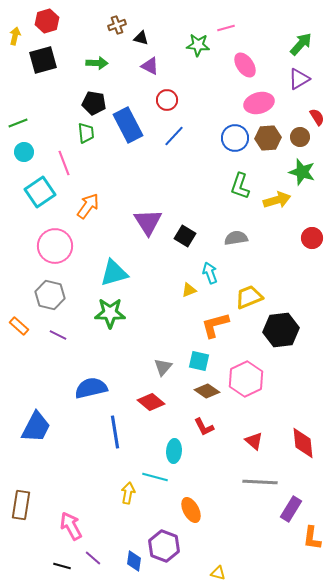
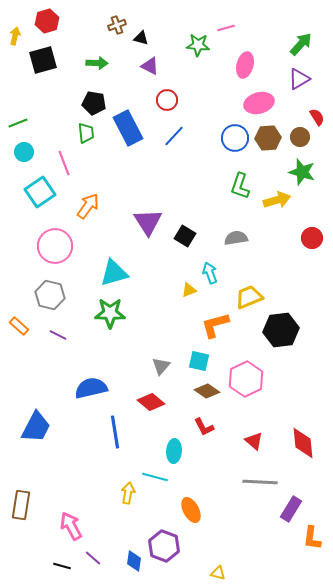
pink ellipse at (245, 65): rotated 50 degrees clockwise
blue rectangle at (128, 125): moved 3 px down
gray triangle at (163, 367): moved 2 px left, 1 px up
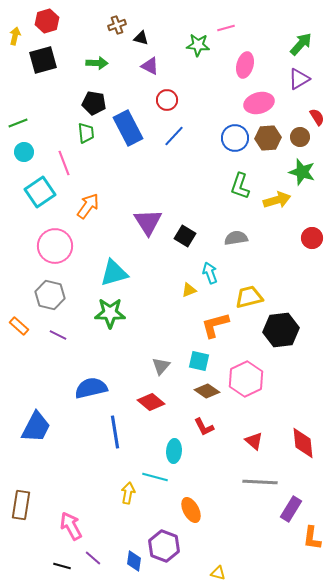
yellow trapezoid at (249, 297): rotated 8 degrees clockwise
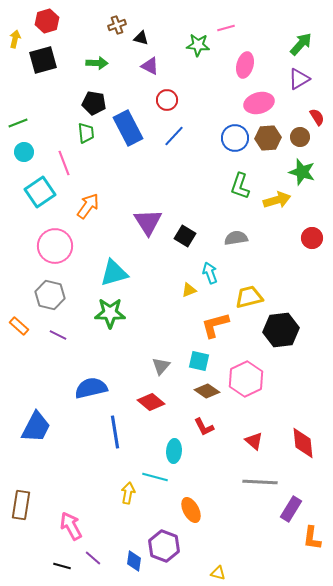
yellow arrow at (15, 36): moved 3 px down
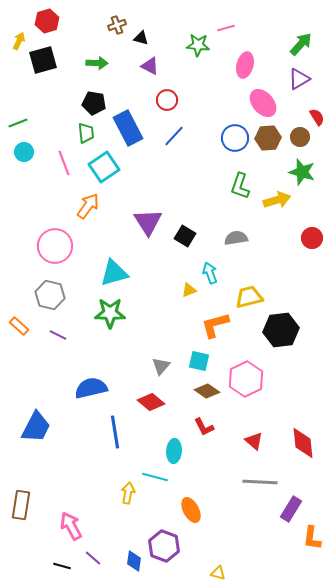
yellow arrow at (15, 39): moved 4 px right, 2 px down; rotated 12 degrees clockwise
pink ellipse at (259, 103): moved 4 px right; rotated 64 degrees clockwise
cyan square at (40, 192): moved 64 px right, 25 px up
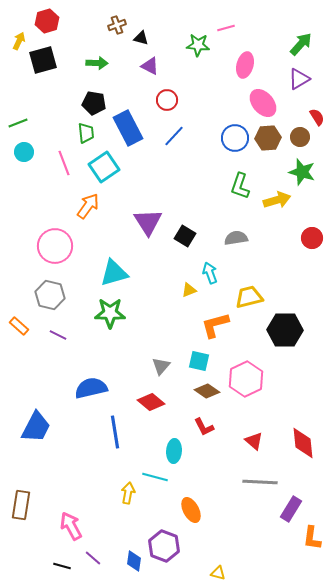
black hexagon at (281, 330): moved 4 px right; rotated 8 degrees clockwise
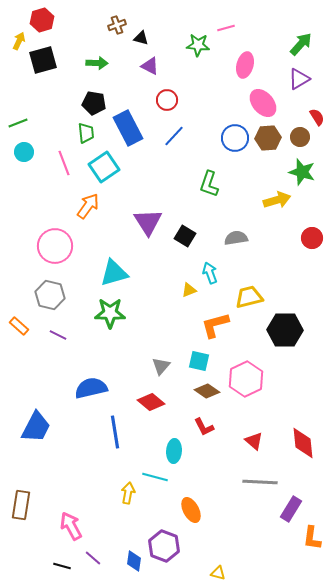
red hexagon at (47, 21): moved 5 px left, 1 px up
green L-shape at (240, 186): moved 31 px left, 2 px up
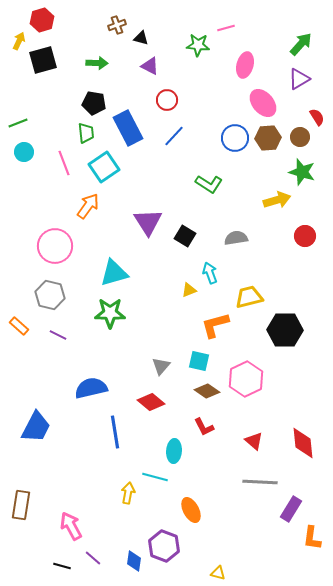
green L-shape at (209, 184): rotated 76 degrees counterclockwise
red circle at (312, 238): moved 7 px left, 2 px up
